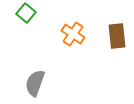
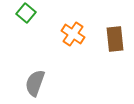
brown rectangle: moved 2 px left, 3 px down
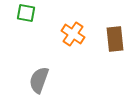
green square: rotated 30 degrees counterclockwise
gray semicircle: moved 4 px right, 3 px up
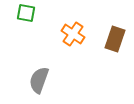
brown rectangle: rotated 25 degrees clockwise
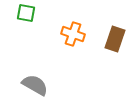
orange cross: rotated 15 degrees counterclockwise
gray semicircle: moved 4 px left, 5 px down; rotated 100 degrees clockwise
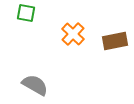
orange cross: rotated 25 degrees clockwise
brown rectangle: moved 2 px down; rotated 60 degrees clockwise
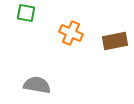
orange cross: moved 2 px left, 1 px up; rotated 20 degrees counterclockwise
gray semicircle: moved 2 px right; rotated 20 degrees counterclockwise
